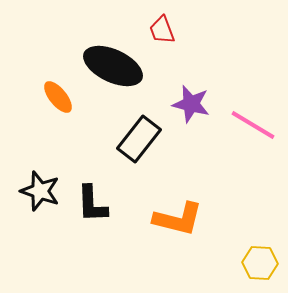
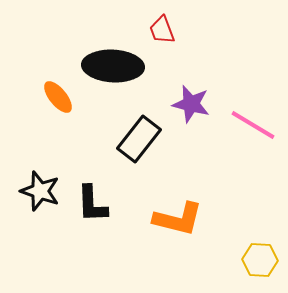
black ellipse: rotated 22 degrees counterclockwise
yellow hexagon: moved 3 px up
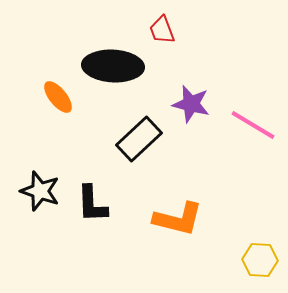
black rectangle: rotated 9 degrees clockwise
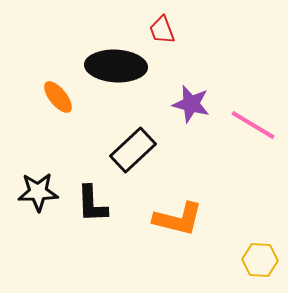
black ellipse: moved 3 px right
black rectangle: moved 6 px left, 11 px down
black star: moved 2 px left, 1 px down; rotated 21 degrees counterclockwise
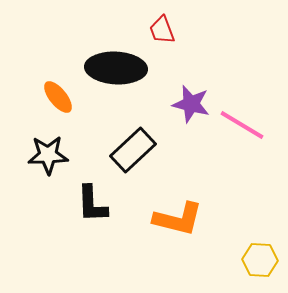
black ellipse: moved 2 px down
pink line: moved 11 px left
black star: moved 10 px right, 37 px up
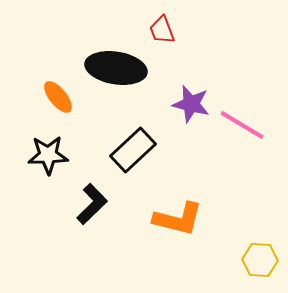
black ellipse: rotated 6 degrees clockwise
black L-shape: rotated 132 degrees counterclockwise
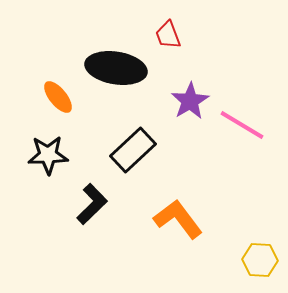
red trapezoid: moved 6 px right, 5 px down
purple star: moved 1 px left, 3 px up; rotated 27 degrees clockwise
orange L-shape: rotated 141 degrees counterclockwise
